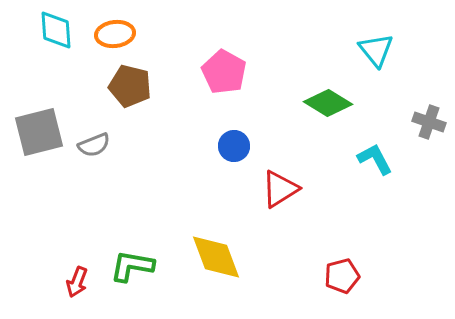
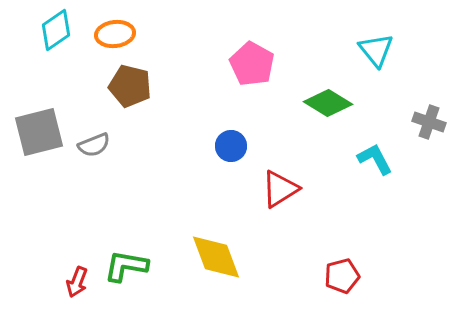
cyan diamond: rotated 60 degrees clockwise
pink pentagon: moved 28 px right, 8 px up
blue circle: moved 3 px left
green L-shape: moved 6 px left
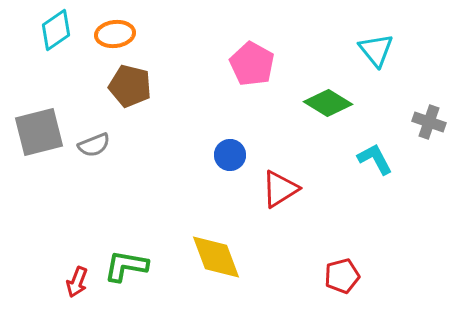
blue circle: moved 1 px left, 9 px down
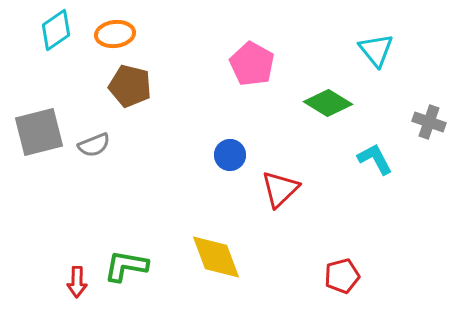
red triangle: rotated 12 degrees counterclockwise
red arrow: rotated 20 degrees counterclockwise
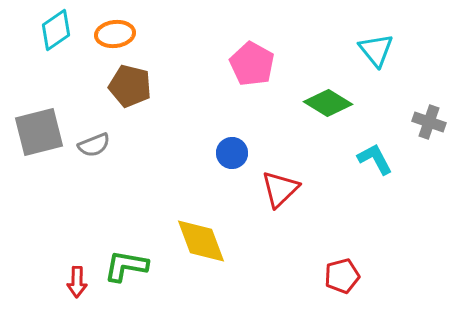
blue circle: moved 2 px right, 2 px up
yellow diamond: moved 15 px left, 16 px up
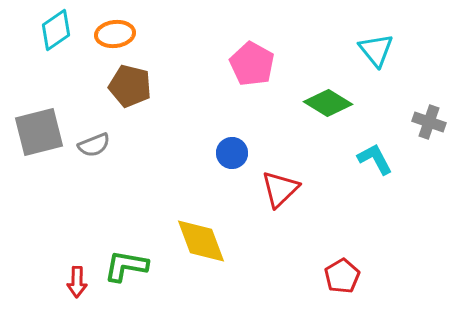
red pentagon: rotated 16 degrees counterclockwise
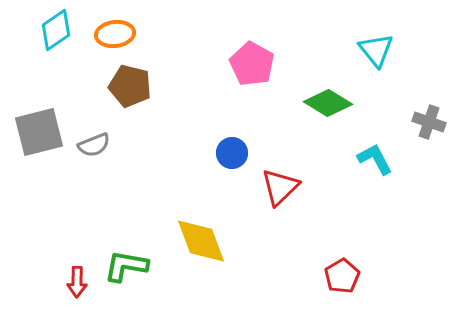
red triangle: moved 2 px up
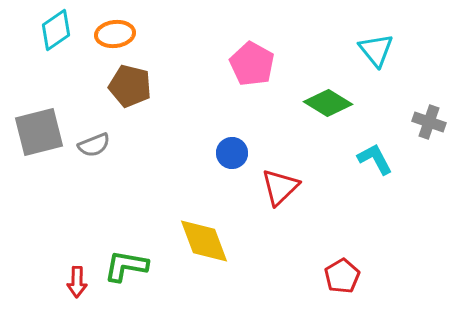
yellow diamond: moved 3 px right
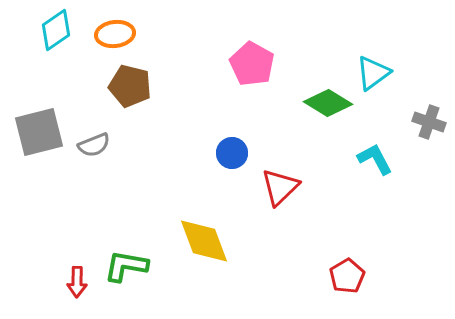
cyan triangle: moved 3 px left, 23 px down; rotated 33 degrees clockwise
red pentagon: moved 5 px right
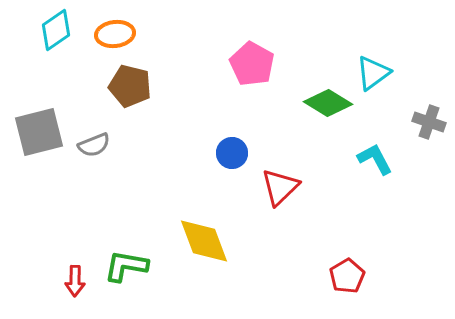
red arrow: moved 2 px left, 1 px up
